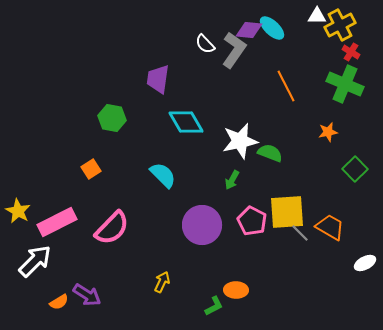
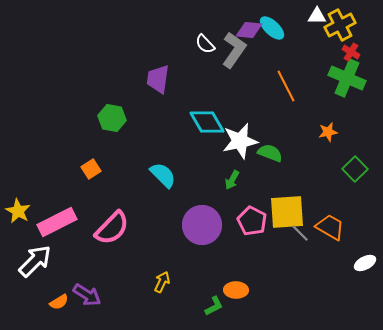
green cross: moved 2 px right, 6 px up
cyan diamond: moved 21 px right
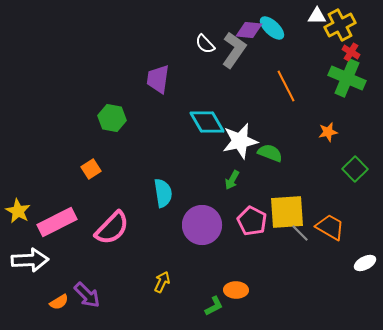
cyan semicircle: moved 18 px down; rotated 36 degrees clockwise
white arrow: moved 5 px left, 1 px up; rotated 42 degrees clockwise
purple arrow: rotated 12 degrees clockwise
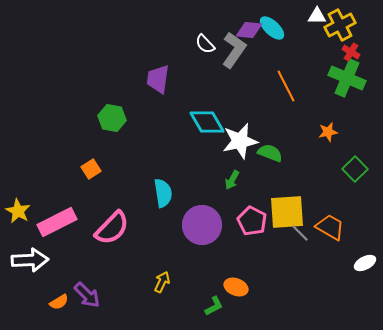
orange ellipse: moved 3 px up; rotated 20 degrees clockwise
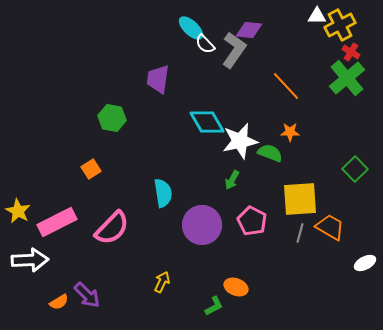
cyan ellipse: moved 81 px left
green cross: rotated 27 degrees clockwise
orange line: rotated 16 degrees counterclockwise
orange star: moved 38 px left; rotated 12 degrees clockwise
yellow square: moved 13 px right, 13 px up
gray line: rotated 60 degrees clockwise
